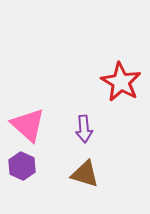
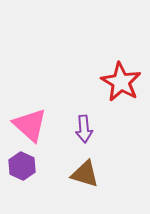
pink triangle: moved 2 px right
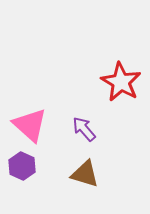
purple arrow: rotated 144 degrees clockwise
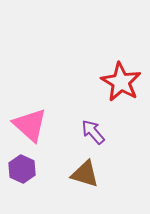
purple arrow: moved 9 px right, 3 px down
purple hexagon: moved 3 px down
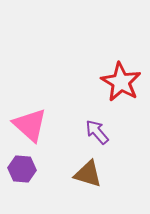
purple arrow: moved 4 px right
purple hexagon: rotated 20 degrees counterclockwise
brown triangle: moved 3 px right
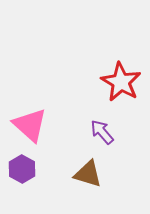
purple arrow: moved 5 px right
purple hexagon: rotated 24 degrees clockwise
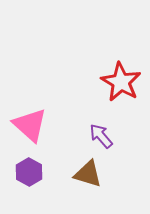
purple arrow: moved 1 px left, 4 px down
purple hexagon: moved 7 px right, 3 px down
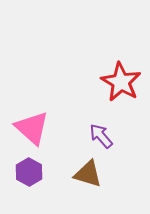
pink triangle: moved 2 px right, 3 px down
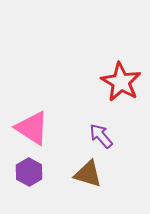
pink triangle: rotated 9 degrees counterclockwise
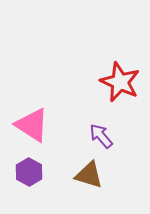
red star: moved 1 px left; rotated 6 degrees counterclockwise
pink triangle: moved 3 px up
brown triangle: moved 1 px right, 1 px down
